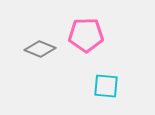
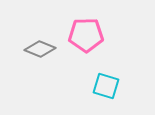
cyan square: rotated 12 degrees clockwise
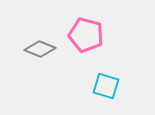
pink pentagon: rotated 16 degrees clockwise
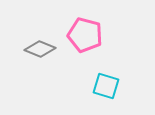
pink pentagon: moved 1 px left
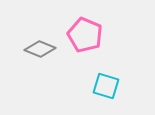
pink pentagon: rotated 8 degrees clockwise
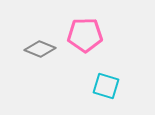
pink pentagon: rotated 24 degrees counterclockwise
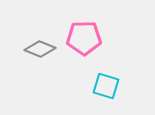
pink pentagon: moved 1 px left, 3 px down
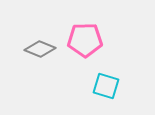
pink pentagon: moved 1 px right, 2 px down
